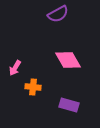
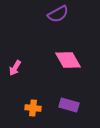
orange cross: moved 21 px down
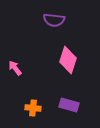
purple semicircle: moved 4 px left, 6 px down; rotated 35 degrees clockwise
pink diamond: rotated 48 degrees clockwise
pink arrow: rotated 112 degrees clockwise
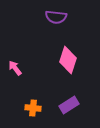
purple semicircle: moved 2 px right, 3 px up
purple rectangle: rotated 48 degrees counterclockwise
